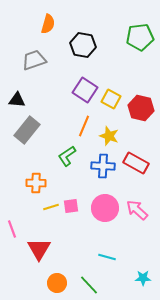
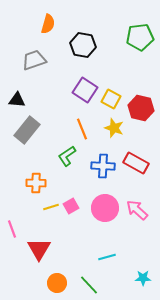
orange line: moved 2 px left, 3 px down; rotated 45 degrees counterclockwise
yellow star: moved 5 px right, 8 px up
pink square: rotated 21 degrees counterclockwise
cyan line: rotated 30 degrees counterclockwise
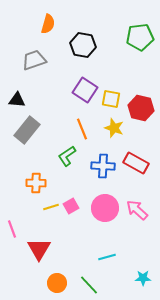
yellow square: rotated 18 degrees counterclockwise
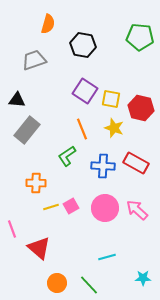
green pentagon: rotated 12 degrees clockwise
purple square: moved 1 px down
red triangle: moved 1 px up; rotated 20 degrees counterclockwise
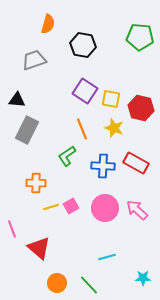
gray rectangle: rotated 12 degrees counterclockwise
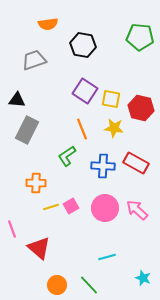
orange semicircle: rotated 66 degrees clockwise
yellow star: rotated 12 degrees counterclockwise
cyan star: rotated 21 degrees clockwise
orange circle: moved 2 px down
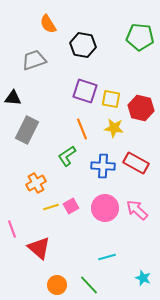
orange semicircle: rotated 66 degrees clockwise
purple square: rotated 15 degrees counterclockwise
black triangle: moved 4 px left, 2 px up
orange cross: rotated 30 degrees counterclockwise
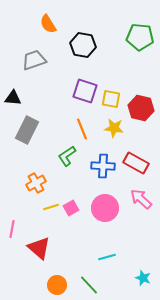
pink square: moved 2 px down
pink arrow: moved 4 px right, 11 px up
pink line: rotated 30 degrees clockwise
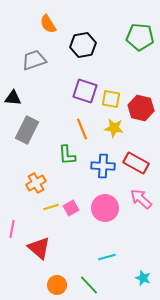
black hexagon: rotated 20 degrees counterclockwise
green L-shape: moved 1 px up; rotated 60 degrees counterclockwise
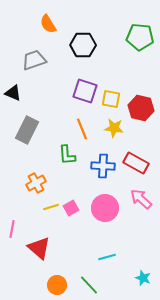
black hexagon: rotated 10 degrees clockwise
black triangle: moved 5 px up; rotated 18 degrees clockwise
